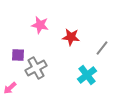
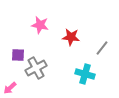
cyan cross: moved 2 px left, 1 px up; rotated 36 degrees counterclockwise
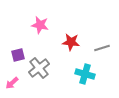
red star: moved 5 px down
gray line: rotated 35 degrees clockwise
purple square: rotated 16 degrees counterclockwise
gray cross: moved 3 px right; rotated 10 degrees counterclockwise
pink arrow: moved 2 px right, 5 px up
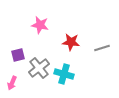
cyan cross: moved 21 px left
pink arrow: rotated 24 degrees counterclockwise
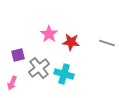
pink star: moved 9 px right, 9 px down; rotated 24 degrees clockwise
gray line: moved 5 px right, 5 px up; rotated 35 degrees clockwise
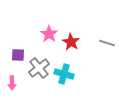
red star: rotated 24 degrees clockwise
purple square: rotated 16 degrees clockwise
pink arrow: rotated 24 degrees counterclockwise
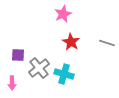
pink star: moved 14 px right, 20 px up; rotated 12 degrees clockwise
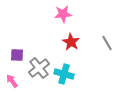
pink star: rotated 18 degrees clockwise
gray line: rotated 42 degrees clockwise
purple square: moved 1 px left
pink arrow: moved 2 px up; rotated 144 degrees clockwise
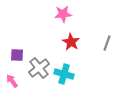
gray line: rotated 49 degrees clockwise
